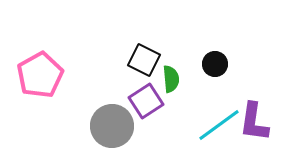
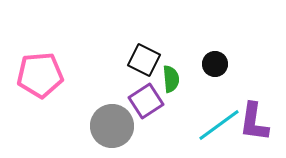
pink pentagon: rotated 24 degrees clockwise
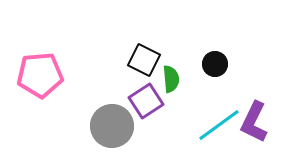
purple L-shape: rotated 18 degrees clockwise
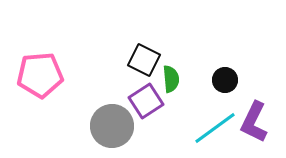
black circle: moved 10 px right, 16 px down
cyan line: moved 4 px left, 3 px down
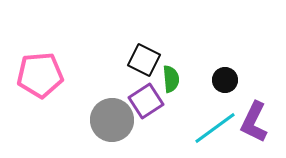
gray circle: moved 6 px up
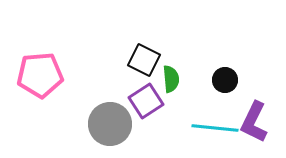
gray circle: moved 2 px left, 4 px down
cyan line: rotated 42 degrees clockwise
